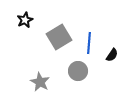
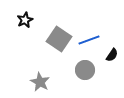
gray square: moved 2 px down; rotated 25 degrees counterclockwise
blue line: moved 3 px up; rotated 65 degrees clockwise
gray circle: moved 7 px right, 1 px up
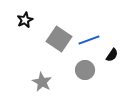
gray star: moved 2 px right
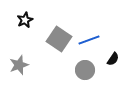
black semicircle: moved 1 px right, 4 px down
gray star: moved 23 px left, 17 px up; rotated 24 degrees clockwise
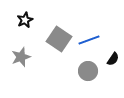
gray star: moved 2 px right, 8 px up
gray circle: moved 3 px right, 1 px down
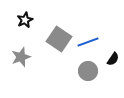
blue line: moved 1 px left, 2 px down
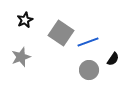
gray square: moved 2 px right, 6 px up
gray circle: moved 1 px right, 1 px up
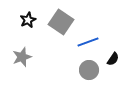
black star: moved 3 px right
gray square: moved 11 px up
gray star: moved 1 px right
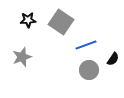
black star: rotated 21 degrees clockwise
blue line: moved 2 px left, 3 px down
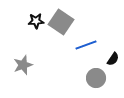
black star: moved 8 px right, 1 px down
gray star: moved 1 px right, 8 px down
gray circle: moved 7 px right, 8 px down
